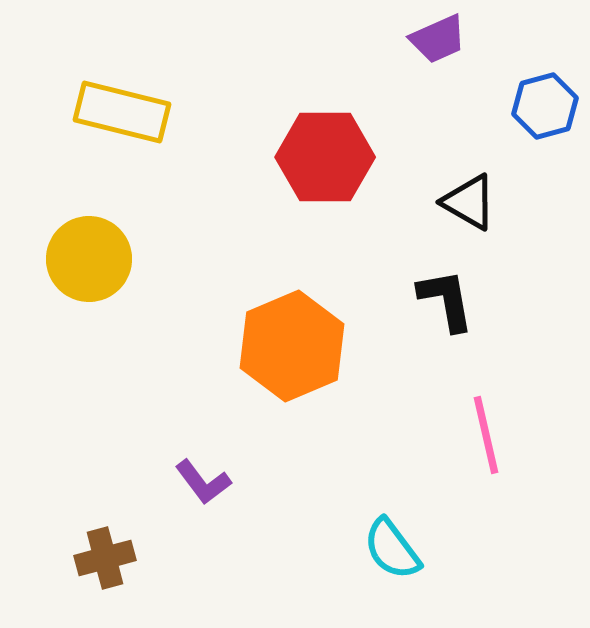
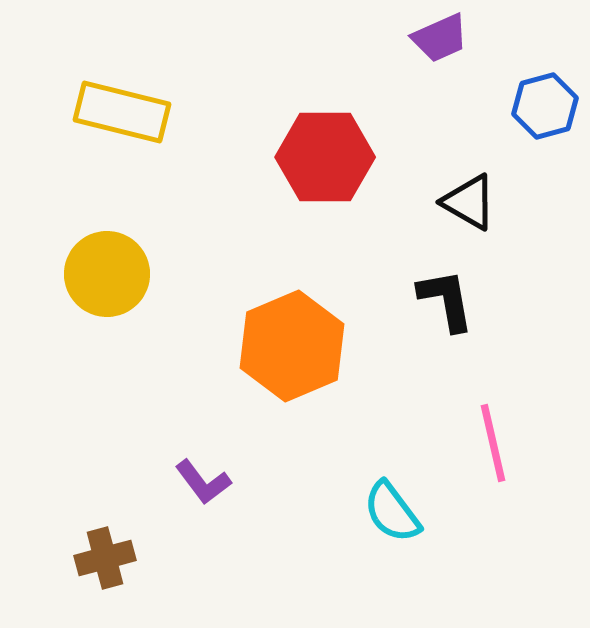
purple trapezoid: moved 2 px right, 1 px up
yellow circle: moved 18 px right, 15 px down
pink line: moved 7 px right, 8 px down
cyan semicircle: moved 37 px up
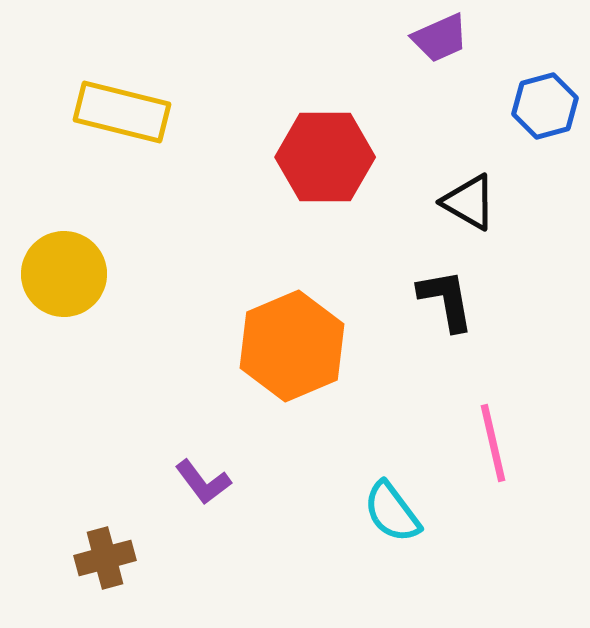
yellow circle: moved 43 px left
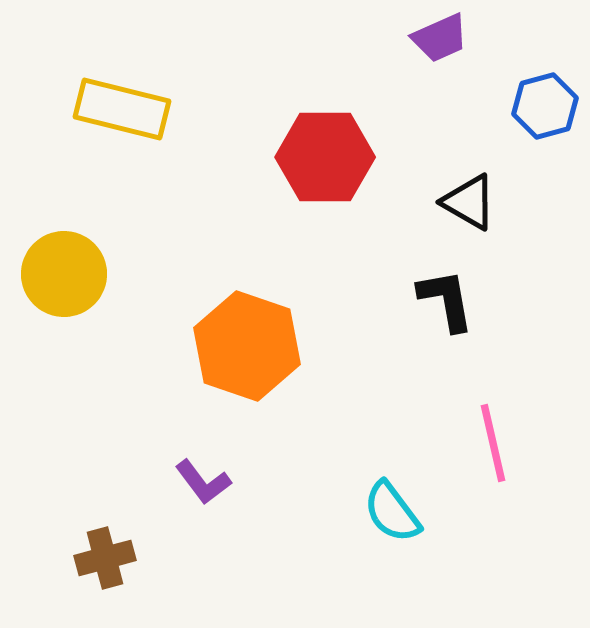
yellow rectangle: moved 3 px up
orange hexagon: moved 45 px left; rotated 18 degrees counterclockwise
